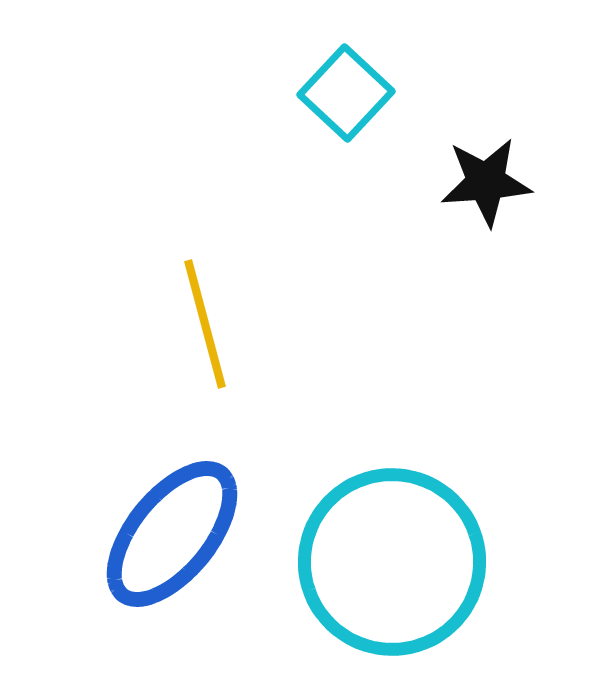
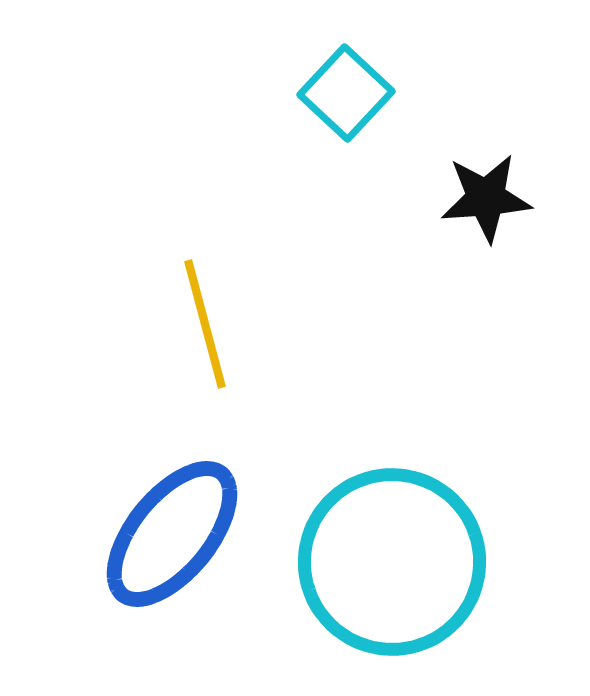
black star: moved 16 px down
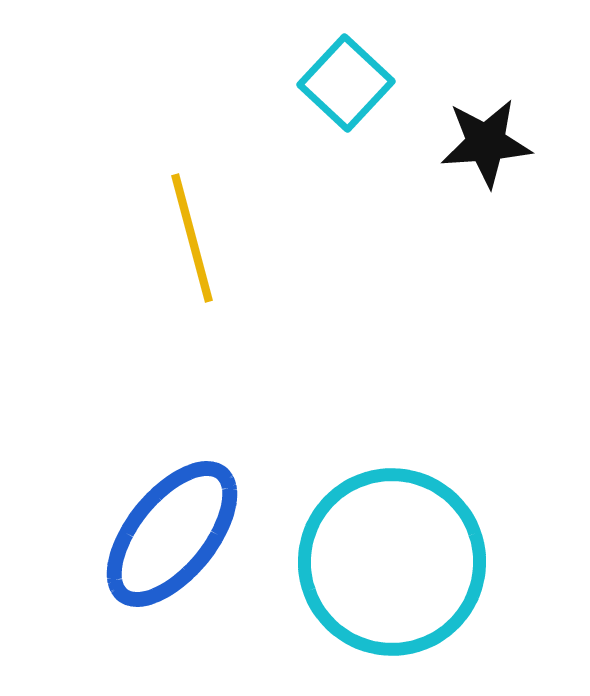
cyan square: moved 10 px up
black star: moved 55 px up
yellow line: moved 13 px left, 86 px up
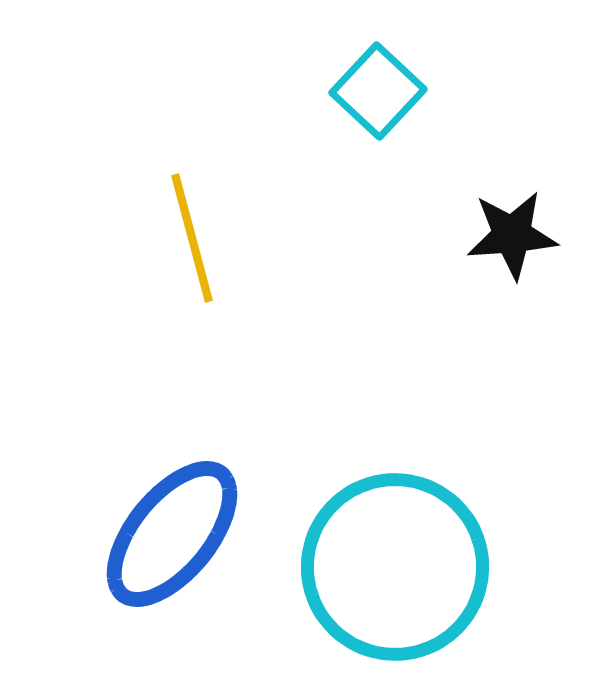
cyan square: moved 32 px right, 8 px down
black star: moved 26 px right, 92 px down
cyan circle: moved 3 px right, 5 px down
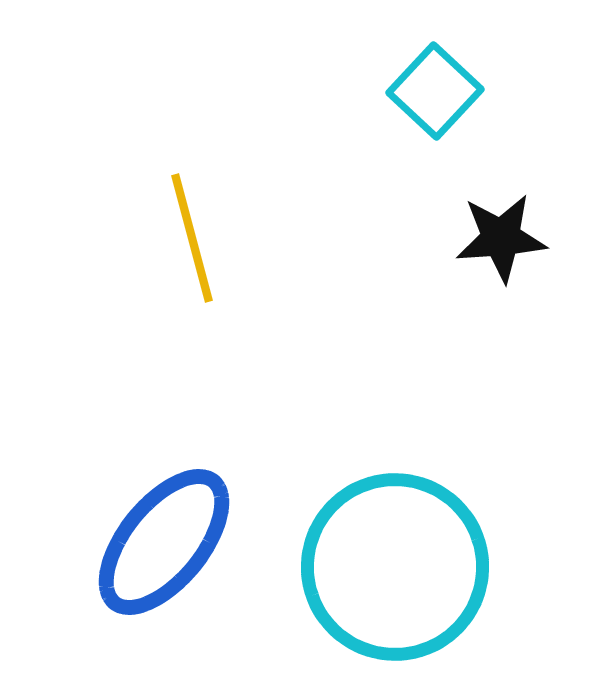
cyan square: moved 57 px right
black star: moved 11 px left, 3 px down
blue ellipse: moved 8 px left, 8 px down
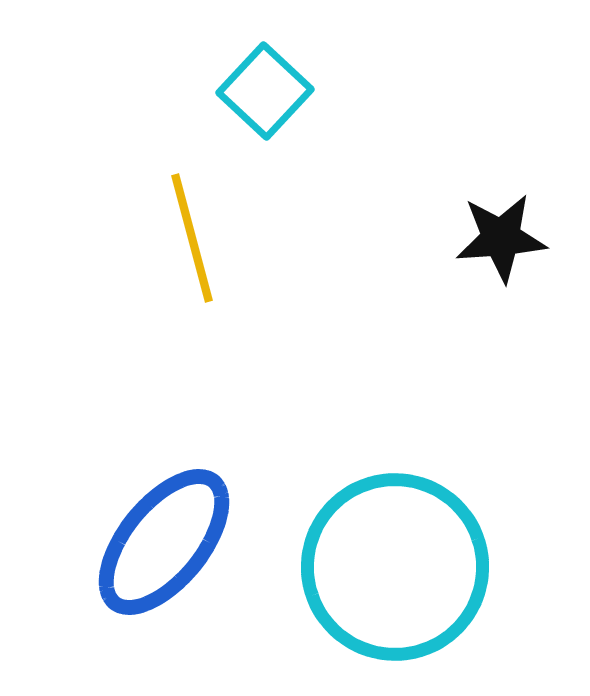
cyan square: moved 170 px left
